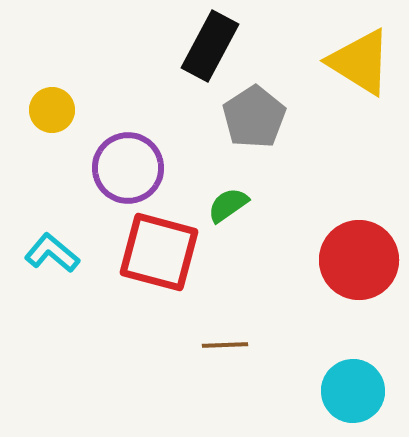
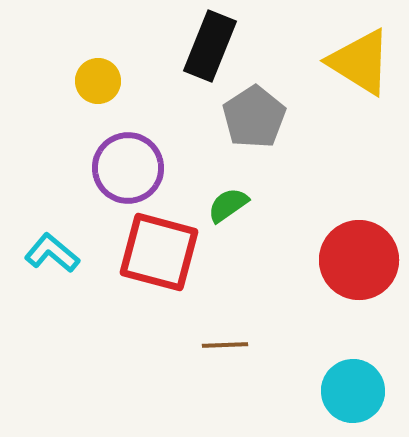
black rectangle: rotated 6 degrees counterclockwise
yellow circle: moved 46 px right, 29 px up
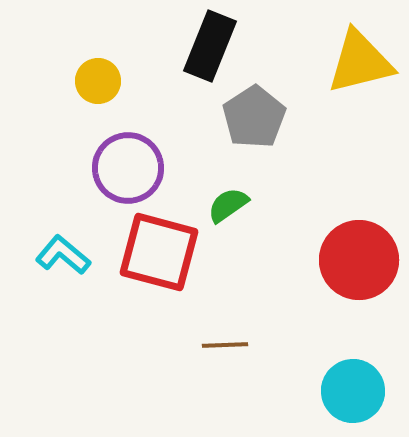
yellow triangle: rotated 46 degrees counterclockwise
cyan L-shape: moved 11 px right, 2 px down
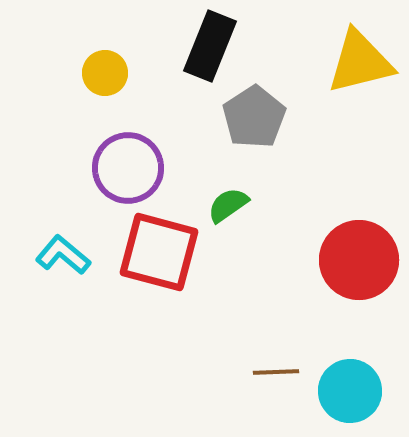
yellow circle: moved 7 px right, 8 px up
brown line: moved 51 px right, 27 px down
cyan circle: moved 3 px left
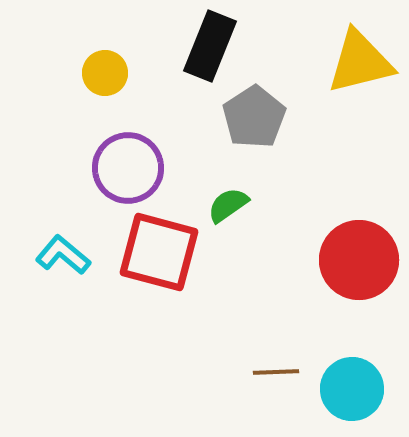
cyan circle: moved 2 px right, 2 px up
